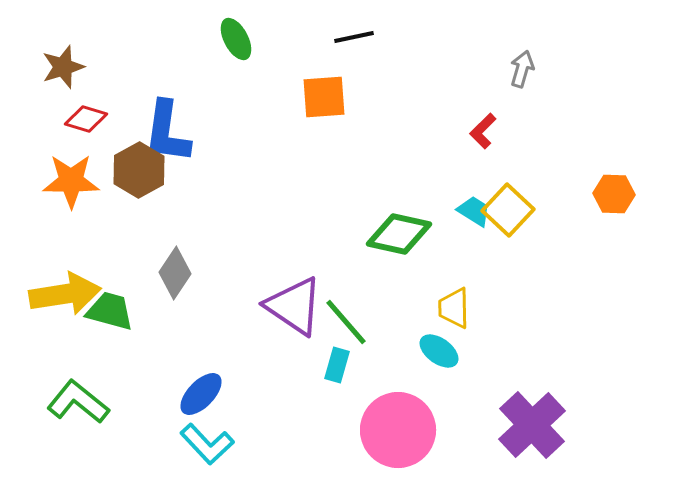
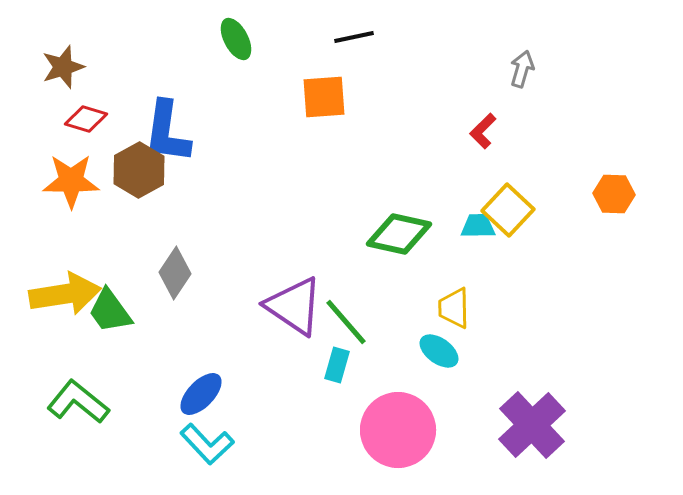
cyan trapezoid: moved 4 px right, 15 px down; rotated 33 degrees counterclockwise
green trapezoid: rotated 141 degrees counterclockwise
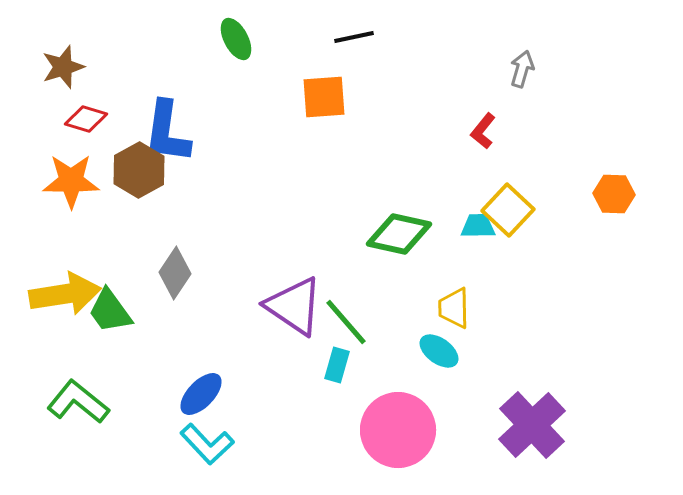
red L-shape: rotated 6 degrees counterclockwise
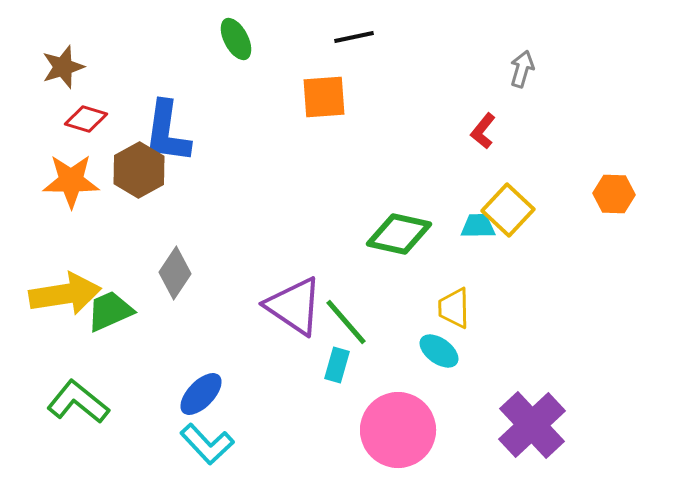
green trapezoid: rotated 102 degrees clockwise
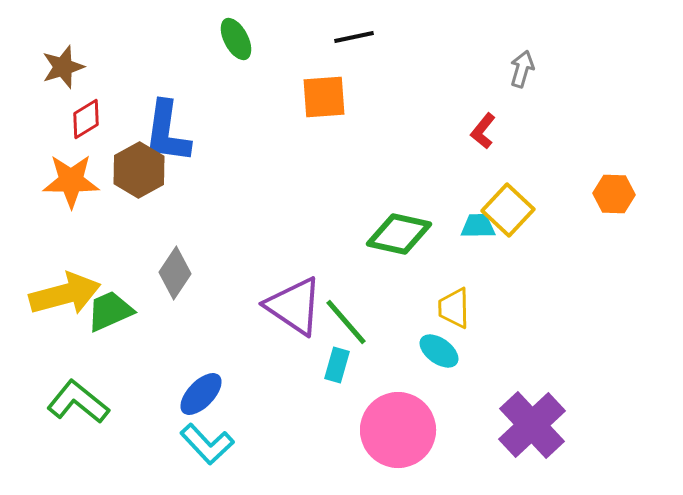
red diamond: rotated 48 degrees counterclockwise
yellow arrow: rotated 6 degrees counterclockwise
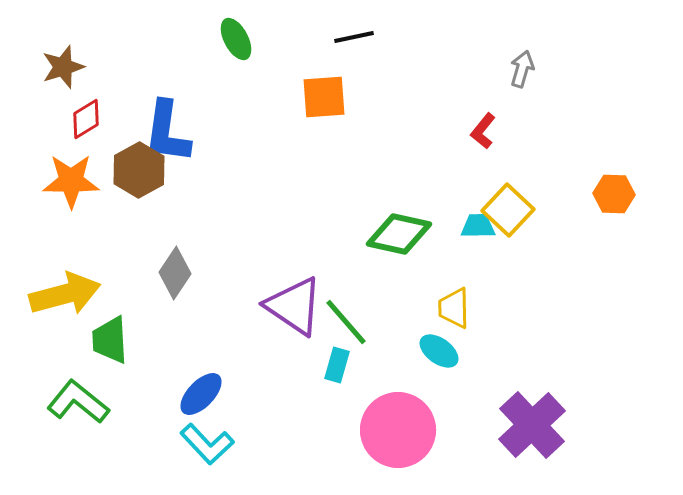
green trapezoid: moved 29 px down; rotated 69 degrees counterclockwise
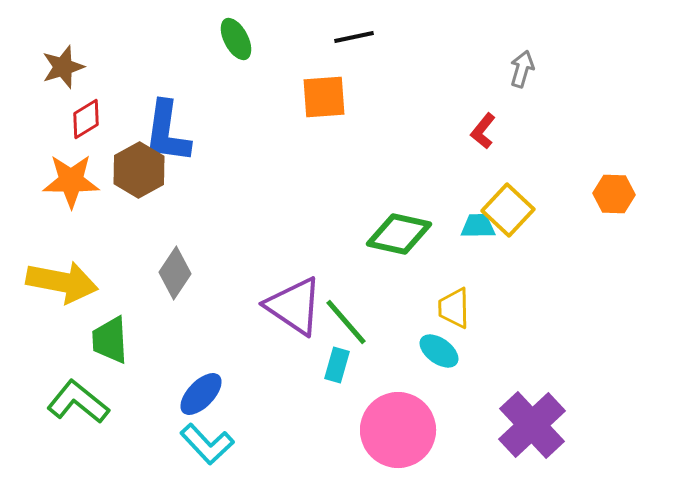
yellow arrow: moved 3 px left, 12 px up; rotated 26 degrees clockwise
